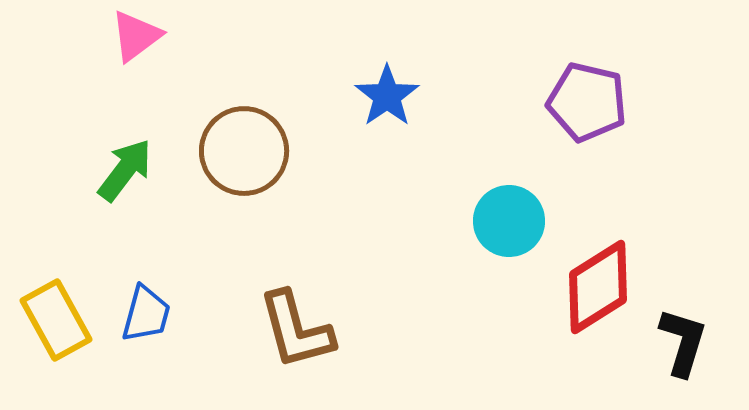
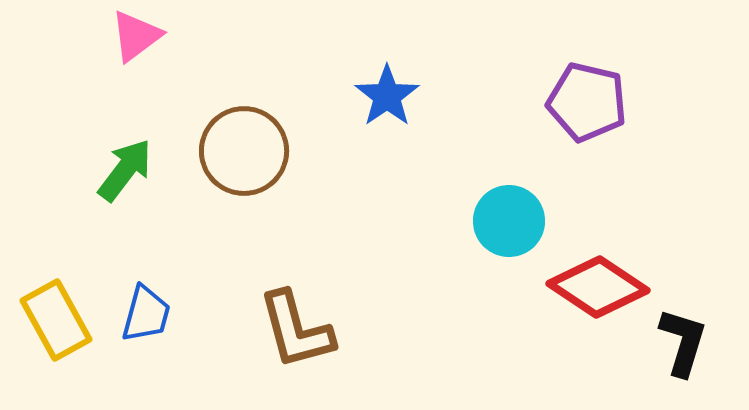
red diamond: rotated 66 degrees clockwise
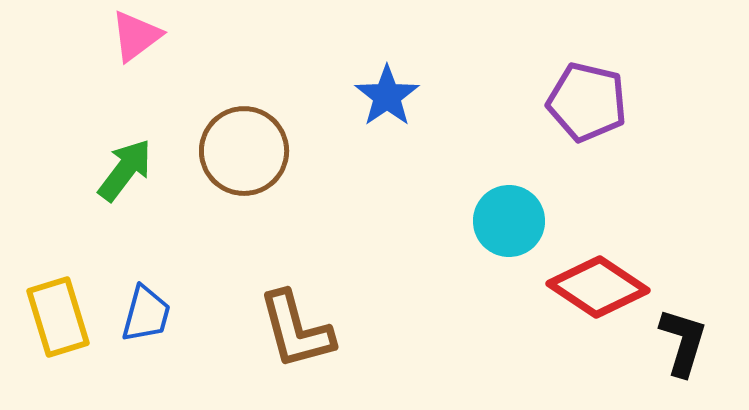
yellow rectangle: moved 2 px right, 3 px up; rotated 12 degrees clockwise
